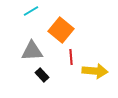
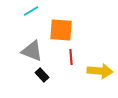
orange square: rotated 35 degrees counterclockwise
gray triangle: rotated 25 degrees clockwise
yellow arrow: moved 5 px right
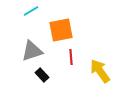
orange square: rotated 15 degrees counterclockwise
gray triangle: rotated 40 degrees counterclockwise
yellow arrow: rotated 130 degrees counterclockwise
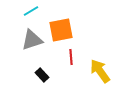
gray triangle: moved 11 px up
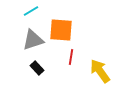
orange square: rotated 15 degrees clockwise
gray triangle: moved 1 px right
red line: rotated 14 degrees clockwise
black rectangle: moved 5 px left, 7 px up
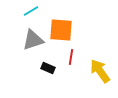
black rectangle: moved 11 px right; rotated 24 degrees counterclockwise
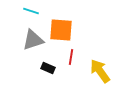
cyan line: rotated 49 degrees clockwise
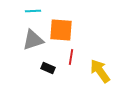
cyan line: moved 2 px right; rotated 21 degrees counterclockwise
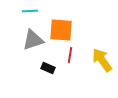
cyan line: moved 3 px left
red line: moved 1 px left, 2 px up
yellow arrow: moved 2 px right, 11 px up
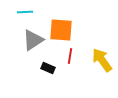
cyan line: moved 5 px left, 1 px down
gray triangle: rotated 15 degrees counterclockwise
red line: moved 1 px down
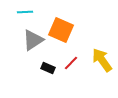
orange square: rotated 20 degrees clockwise
red line: moved 1 px right, 7 px down; rotated 35 degrees clockwise
